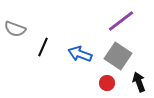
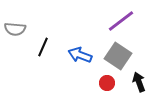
gray semicircle: rotated 15 degrees counterclockwise
blue arrow: moved 1 px down
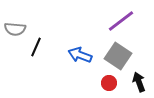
black line: moved 7 px left
red circle: moved 2 px right
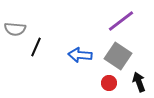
blue arrow: rotated 15 degrees counterclockwise
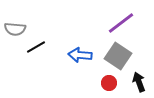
purple line: moved 2 px down
black line: rotated 36 degrees clockwise
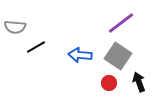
gray semicircle: moved 2 px up
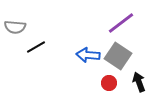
blue arrow: moved 8 px right
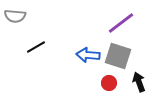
gray semicircle: moved 11 px up
gray square: rotated 16 degrees counterclockwise
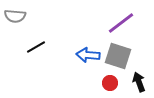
red circle: moved 1 px right
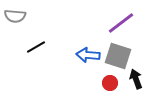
black arrow: moved 3 px left, 3 px up
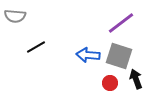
gray square: moved 1 px right
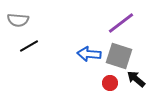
gray semicircle: moved 3 px right, 4 px down
black line: moved 7 px left, 1 px up
blue arrow: moved 1 px right, 1 px up
black arrow: rotated 30 degrees counterclockwise
